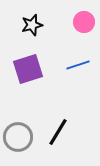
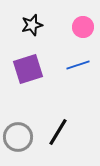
pink circle: moved 1 px left, 5 px down
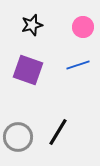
purple square: moved 1 px down; rotated 36 degrees clockwise
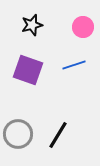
blue line: moved 4 px left
black line: moved 3 px down
gray circle: moved 3 px up
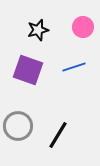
black star: moved 6 px right, 5 px down
blue line: moved 2 px down
gray circle: moved 8 px up
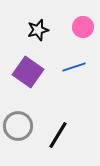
purple square: moved 2 px down; rotated 16 degrees clockwise
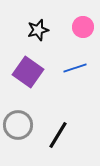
blue line: moved 1 px right, 1 px down
gray circle: moved 1 px up
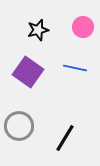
blue line: rotated 30 degrees clockwise
gray circle: moved 1 px right, 1 px down
black line: moved 7 px right, 3 px down
